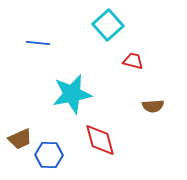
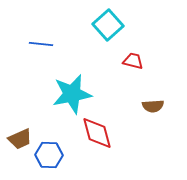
blue line: moved 3 px right, 1 px down
red diamond: moved 3 px left, 7 px up
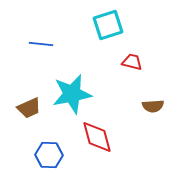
cyan square: rotated 24 degrees clockwise
red trapezoid: moved 1 px left, 1 px down
red diamond: moved 4 px down
brown trapezoid: moved 9 px right, 31 px up
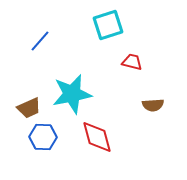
blue line: moved 1 px left, 3 px up; rotated 55 degrees counterclockwise
brown semicircle: moved 1 px up
blue hexagon: moved 6 px left, 18 px up
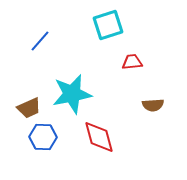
red trapezoid: rotated 20 degrees counterclockwise
red diamond: moved 2 px right
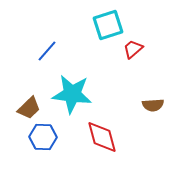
blue line: moved 7 px right, 10 px down
red trapezoid: moved 1 px right, 13 px up; rotated 35 degrees counterclockwise
cyan star: rotated 18 degrees clockwise
brown trapezoid: rotated 20 degrees counterclockwise
red diamond: moved 3 px right
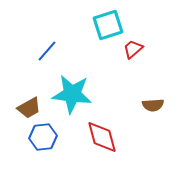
brown trapezoid: rotated 15 degrees clockwise
blue hexagon: rotated 8 degrees counterclockwise
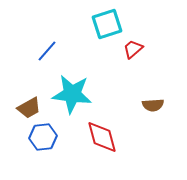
cyan square: moved 1 px left, 1 px up
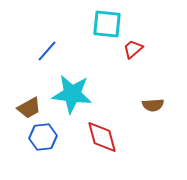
cyan square: rotated 24 degrees clockwise
